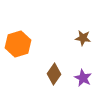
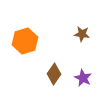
brown star: moved 1 px left, 4 px up
orange hexagon: moved 7 px right, 3 px up
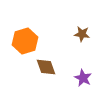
brown diamond: moved 8 px left, 7 px up; rotated 55 degrees counterclockwise
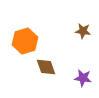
brown star: moved 1 px right, 3 px up
purple star: rotated 18 degrees counterclockwise
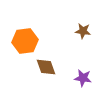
orange hexagon: rotated 10 degrees clockwise
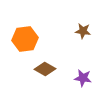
orange hexagon: moved 2 px up
brown diamond: moved 1 px left, 2 px down; rotated 40 degrees counterclockwise
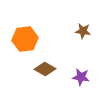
purple star: moved 2 px left, 1 px up
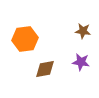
brown diamond: rotated 40 degrees counterclockwise
purple star: moved 15 px up
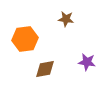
brown star: moved 17 px left, 12 px up
purple star: moved 6 px right
